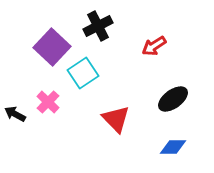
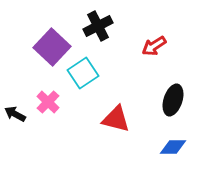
black ellipse: moved 1 px down; rotated 36 degrees counterclockwise
red triangle: rotated 32 degrees counterclockwise
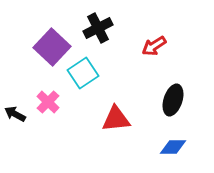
black cross: moved 2 px down
red triangle: rotated 20 degrees counterclockwise
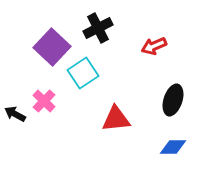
red arrow: rotated 10 degrees clockwise
pink cross: moved 4 px left, 1 px up
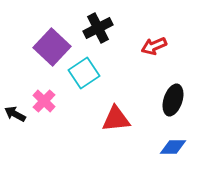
cyan square: moved 1 px right
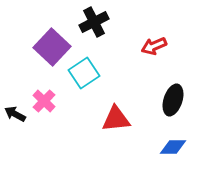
black cross: moved 4 px left, 6 px up
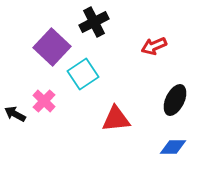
cyan square: moved 1 px left, 1 px down
black ellipse: moved 2 px right; rotated 8 degrees clockwise
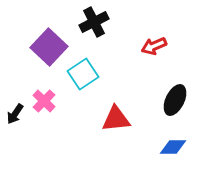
purple square: moved 3 px left
black arrow: rotated 85 degrees counterclockwise
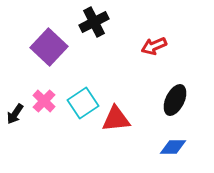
cyan square: moved 29 px down
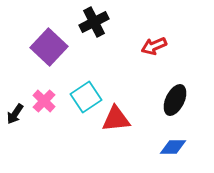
cyan square: moved 3 px right, 6 px up
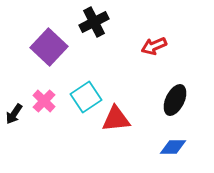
black arrow: moved 1 px left
